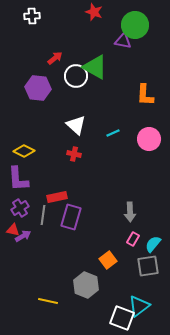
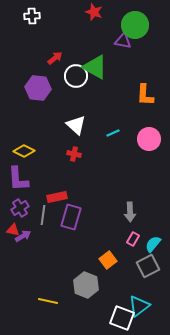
gray square: rotated 20 degrees counterclockwise
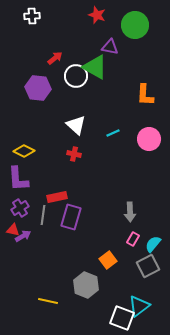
red star: moved 3 px right, 3 px down
purple triangle: moved 13 px left, 6 px down
